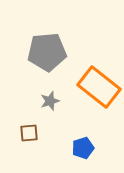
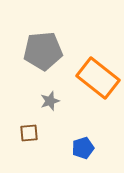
gray pentagon: moved 4 px left, 1 px up
orange rectangle: moved 1 px left, 9 px up
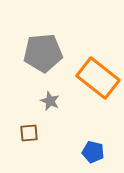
gray pentagon: moved 2 px down
gray star: rotated 30 degrees counterclockwise
blue pentagon: moved 10 px right, 4 px down; rotated 30 degrees clockwise
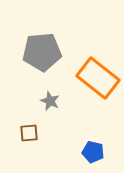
gray pentagon: moved 1 px left, 1 px up
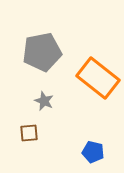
gray pentagon: rotated 6 degrees counterclockwise
gray star: moved 6 px left
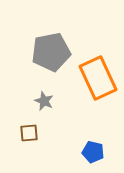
gray pentagon: moved 9 px right
orange rectangle: rotated 27 degrees clockwise
